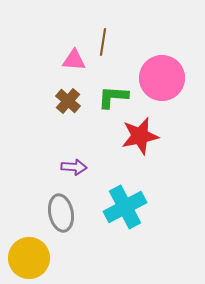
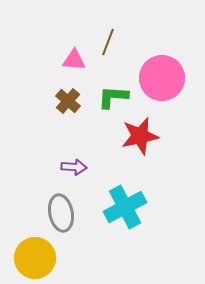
brown line: moved 5 px right; rotated 12 degrees clockwise
yellow circle: moved 6 px right
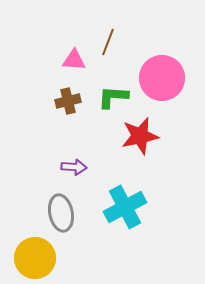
brown cross: rotated 35 degrees clockwise
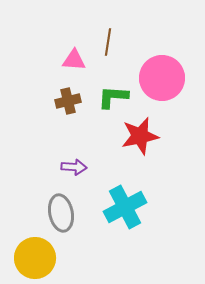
brown line: rotated 12 degrees counterclockwise
